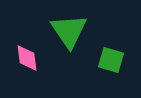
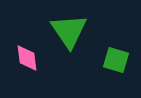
green square: moved 5 px right
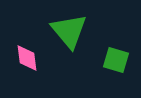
green triangle: rotated 6 degrees counterclockwise
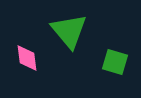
green square: moved 1 px left, 2 px down
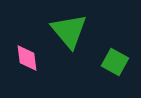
green square: rotated 12 degrees clockwise
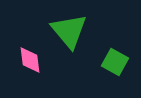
pink diamond: moved 3 px right, 2 px down
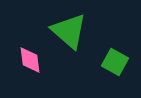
green triangle: rotated 9 degrees counterclockwise
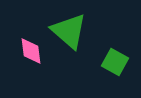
pink diamond: moved 1 px right, 9 px up
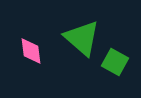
green triangle: moved 13 px right, 7 px down
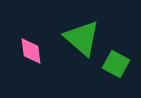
green square: moved 1 px right, 2 px down
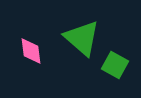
green square: moved 1 px left, 1 px down
